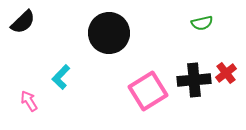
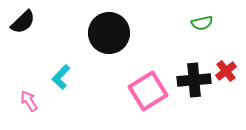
red cross: moved 2 px up
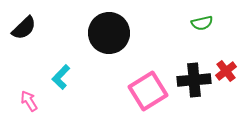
black semicircle: moved 1 px right, 6 px down
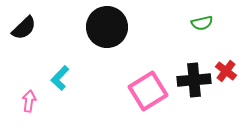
black circle: moved 2 px left, 6 px up
red cross: rotated 15 degrees counterclockwise
cyan L-shape: moved 1 px left, 1 px down
pink arrow: rotated 40 degrees clockwise
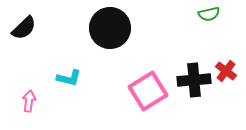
green semicircle: moved 7 px right, 9 px up
black circle: moved 3 px right, 1 px down
cyan L-shape: moved 9 px right; rotated 120 degrees counterclockwise
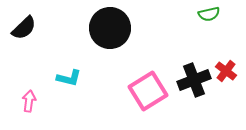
black cross: rotated 16 degrees counterclockwise
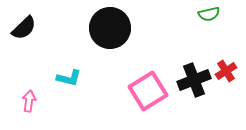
red cross: rotated 20 degrees clockwise
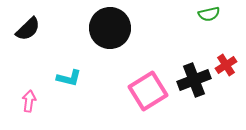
black semicircle: moved 4 px right, 1 px down
red cross: moved 6 px up
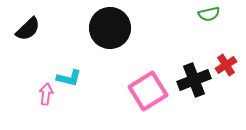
pink arrow: moved 17 px right, 7 px up
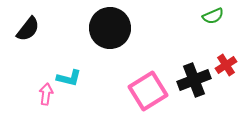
green semicircle: moved 4 px right, 2 px down; rotated 10 degrees counterclockwise
black semicircle: rotated 8 degrees counterclockwise
